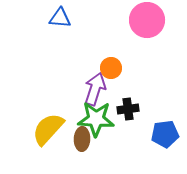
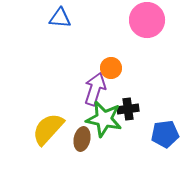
green star: moved 8 px right; rotated 9 degrees clockwise
brown ellipse: rotated 10 degrees clockwise
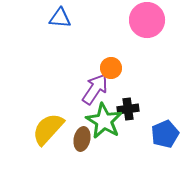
purple arrow: rotated 16 degrees clockwise
green star: moved 2 px down; rotated 18 degrees clockwise
blue pentagon: rotated 16 degrees counterclockwise
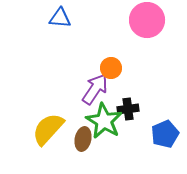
brown ellipse: moved 1 px right
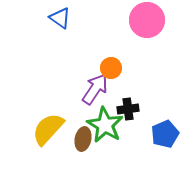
blue triangle: rotated 30 degrees clockwise
green star: moved 1 px right, 4 px down
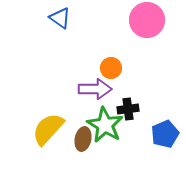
purple arrow: rotated 56 degrees clockwise
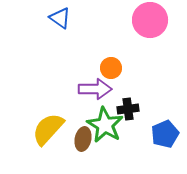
pink circle: moved 3 px right
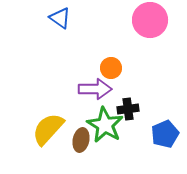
brown ellipse: moved 2 px left, 1 px down
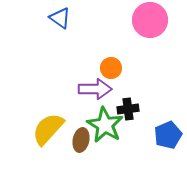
blue pentagon: moved 3 px right, 1 px down
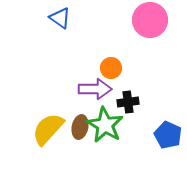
black cross: moved 7 px up
blue pentagon: rotated 24 degrees counterclockwise
brown ellipse: moved 1 px left, 13 px up
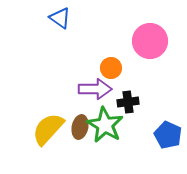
pink circle: moved 21 px down
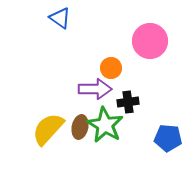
blue pentagon: moved 3 px down; rotated 20 degrees counterclockwise
